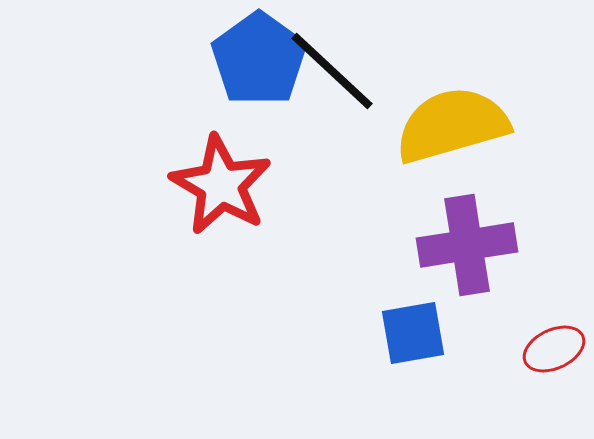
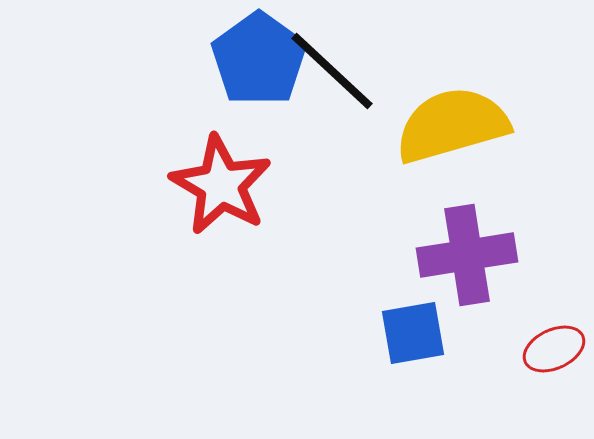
purple cross: moved 10 px down
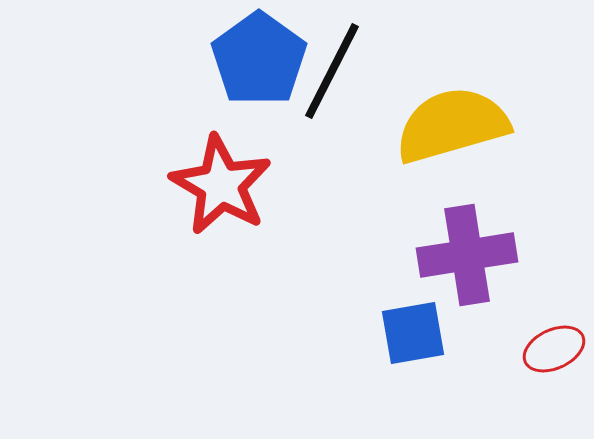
black line: rotated 74 degrees clockwise
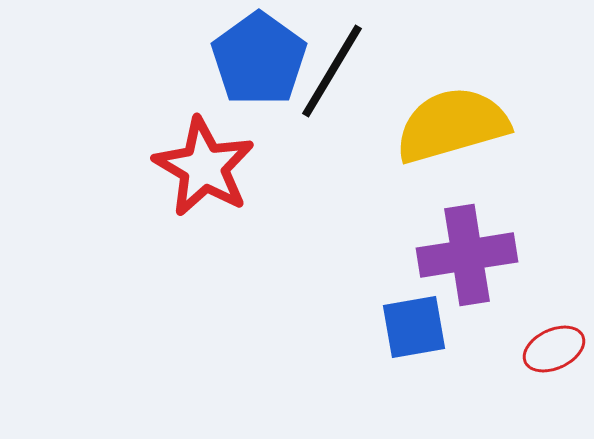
black line: rotated 4 degrees clockwise
red star: moved 17 px left, 18 px up
blue square: moved 1 px right, 6 px up
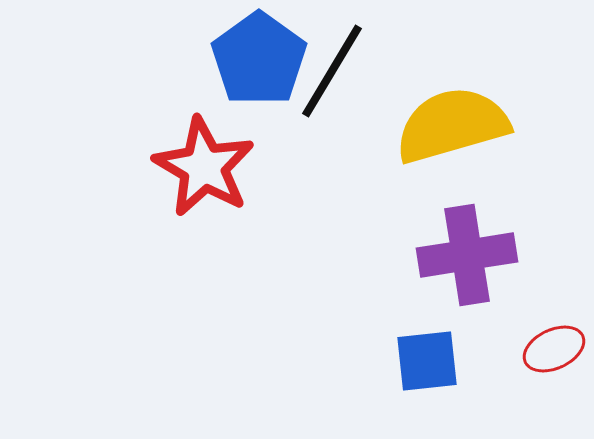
blue square: moved 13 px right, 34 px down; rotated 4 degrees clockwise
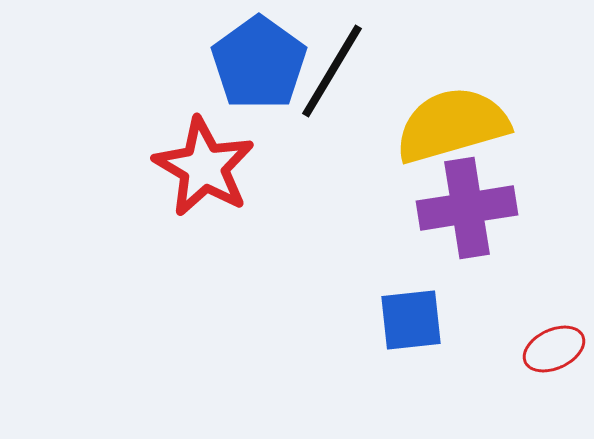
blue pentagon: moved 4 px down
purple cross: moved 47 px up
blue square: moved 16 px left, 41 px up
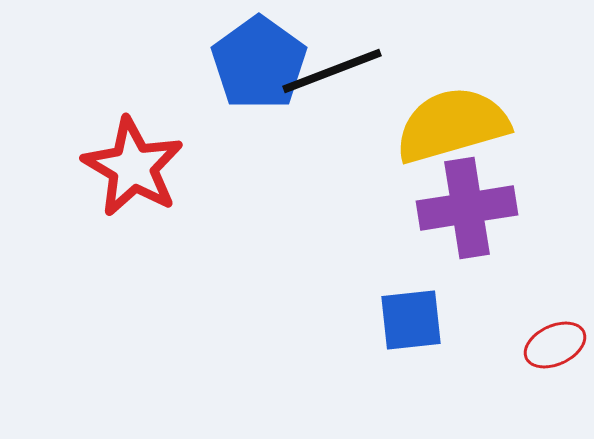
black line: rotated 38 degrees clockwise
red star: moved 71 px left
red ellipse: moved 1 px right, 4 px up
